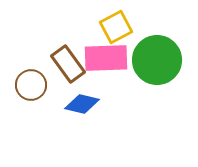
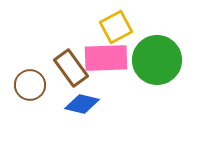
brown rectangle: moved 3 px right, 4 px down
brown circle: moved 1 px left
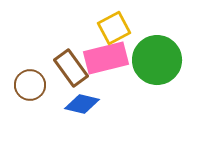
yellow square: moved 2 px left, 1 px down
pink rectangle: rotated 12 degrees counterclockwise
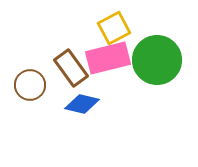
pink rectangle: moved 2 px right
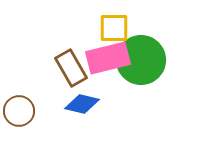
yellow square: rotated 28 degrees clockwise
green circle: moved 16 px left
brown rectangle: rotated 6 degrees clockwise
brown circle: moved 11 px left, 26 px down
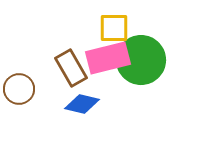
brown circle: moved 22 px up
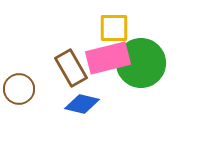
green circle: moved 3 px down
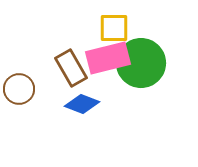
blue diamond: rotated 8 degrees clockwise
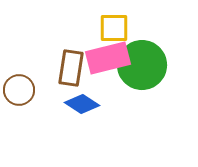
green circle: moved 1 px right, 2 px down
brown rectangle: rotated 39 degrees clockwise
brown circle: moved 1 px down
blue diamond: rotated 12 degrees clockwise
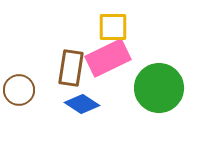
yellow square: moved 1 px left, 1 px up
pink rectangle: rotated 12 degrees counterclockwise
green circle: moved 17 px right, 23 px down
